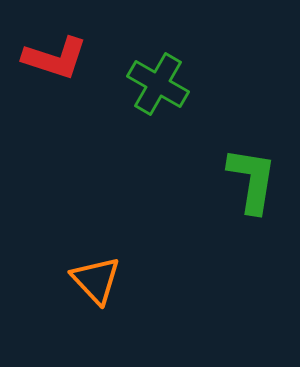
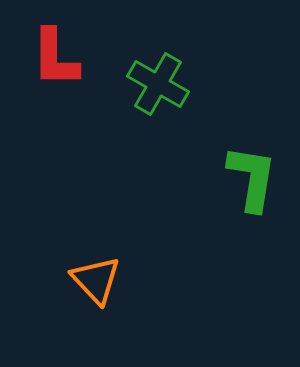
red L-shape: rotated 72 degrees clockwise
green L-shape: moved 2 px up
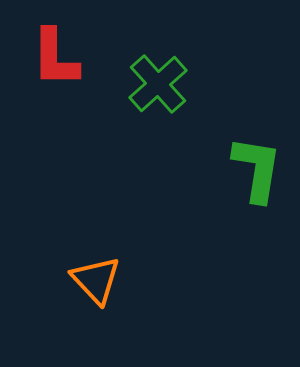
green cross: rotated 18 degrees clockwise
green L-shape: moved 5 px right, 9 px up
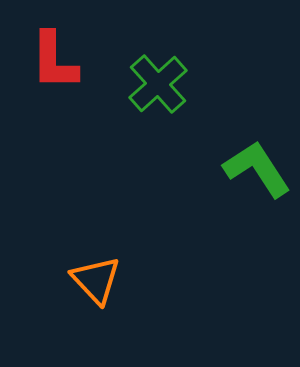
red L-shape: moved 1 px left, 3 px down
green L-shape: rotated 42 degrees counterclockwise
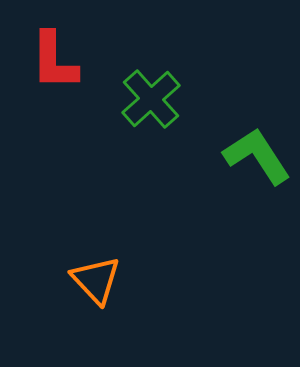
green cross: moved 7 px left, 15 px down
green L-shape: moved 13 px up
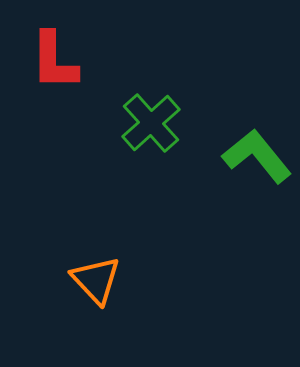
green cross: moved 24 px down
green L-shape: rotated 6 degrees counterclockwise
